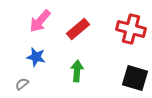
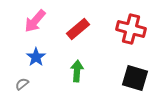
pink arrow: moved 5 px left
blue star: rotated 24 degrees clockwise
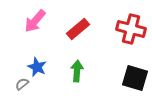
blue star: moved 1 px right, 10 px down; rotated 12 degrees counterclockwise
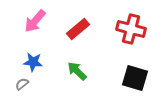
blue star: moved 4 px left, 5 px up; rotated 18 degrees counterclockwise
green arrow: rotated 50 degrees counterclockwise
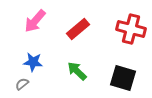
black square: moved 12 px left
